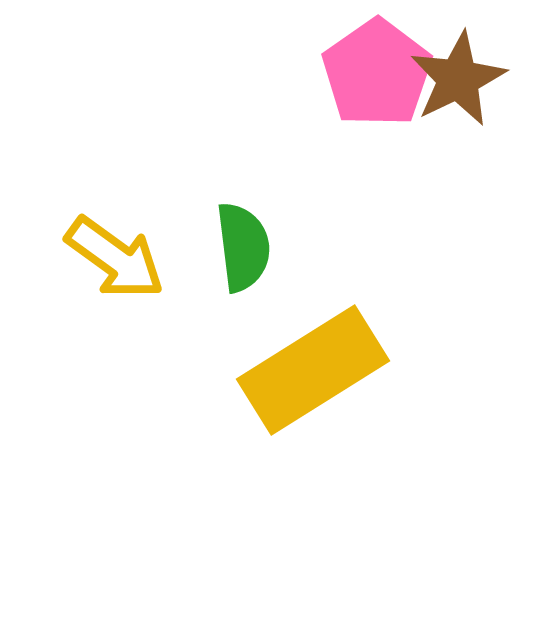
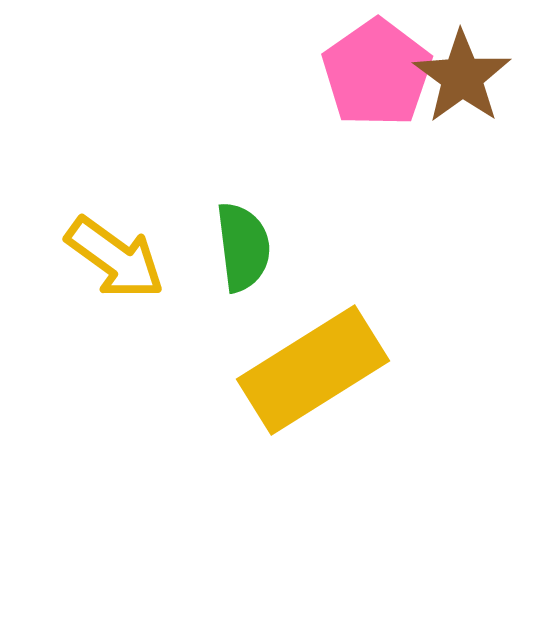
brown star: moved 4 px right, 2 px up; rotated 10 degrees counterclockwise
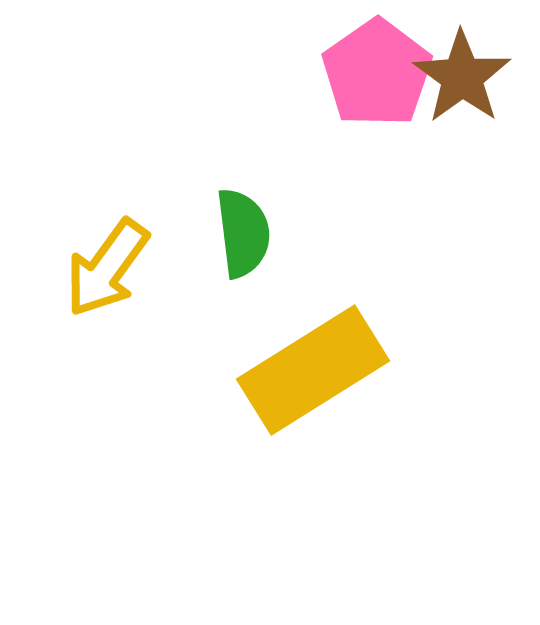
green semicircle: moved 14 px up
yellow arrow: moved 8 px left, 10 px down; rotated 90 degrees clockwise
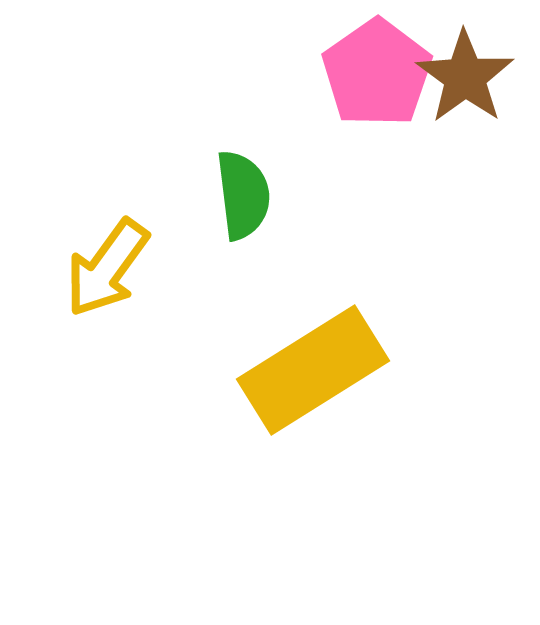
brown star: moved 3 px right
green semicircle: moved 38 px up
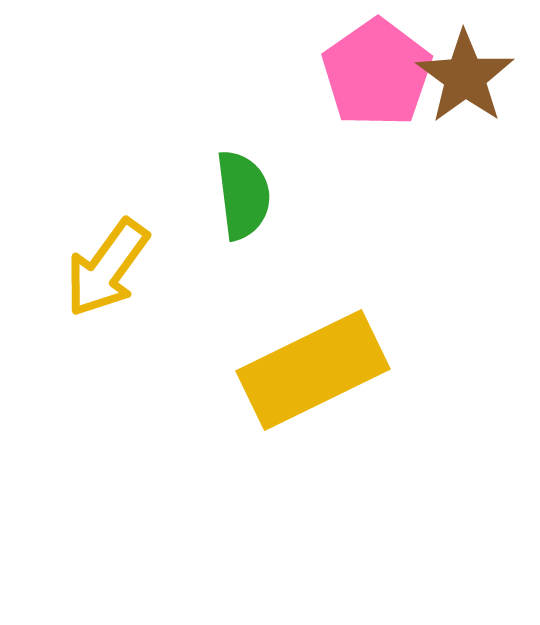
yellow rectangle: rotated 6 degrees clockwise
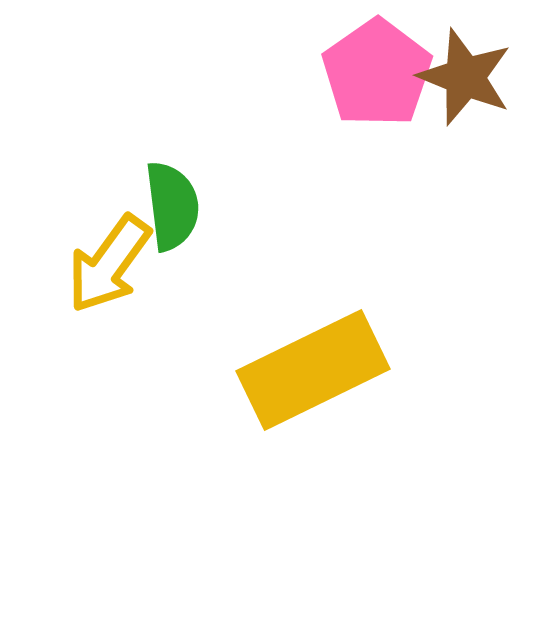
brown star: rotated 14 degrees counterclockwise
green semicircle: moved 71 px left, 11 px down
yellow arrow: moved 2 px right, 4 px up
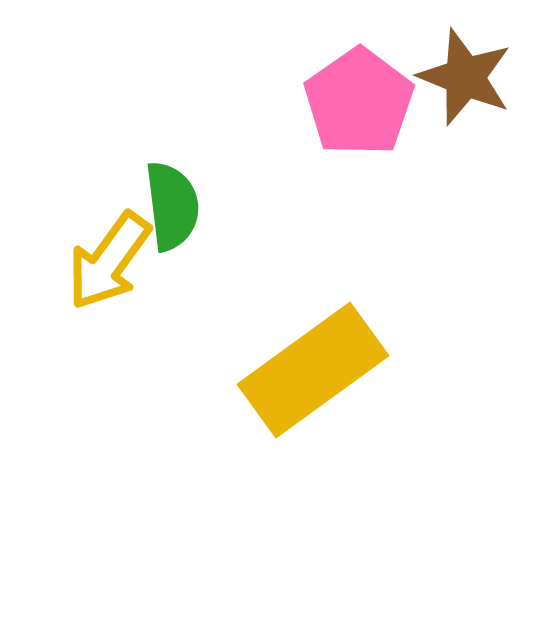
pink pentagon: moved 18 px left, 29 px down
yellow arrow: moved 3 px up
yellow rectangle: rotated 10 degrees counterclockwise
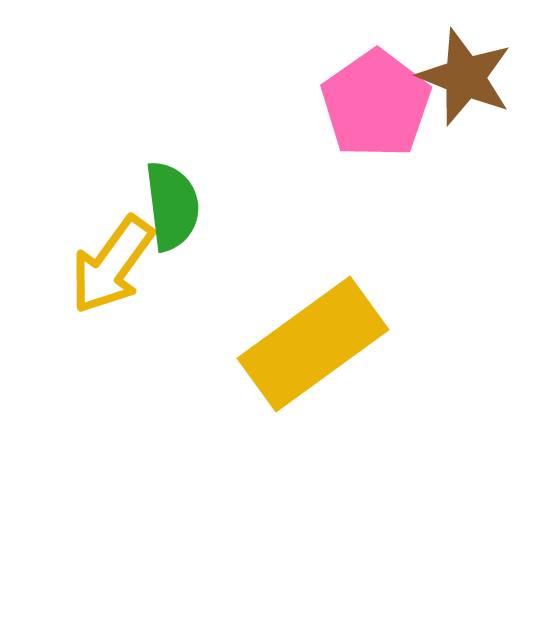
pink pentagon: moved 17 px right, 2 px down
yellow arrow: moved 3 px right, 4 px down
yellow rectangle: moved 26 px up
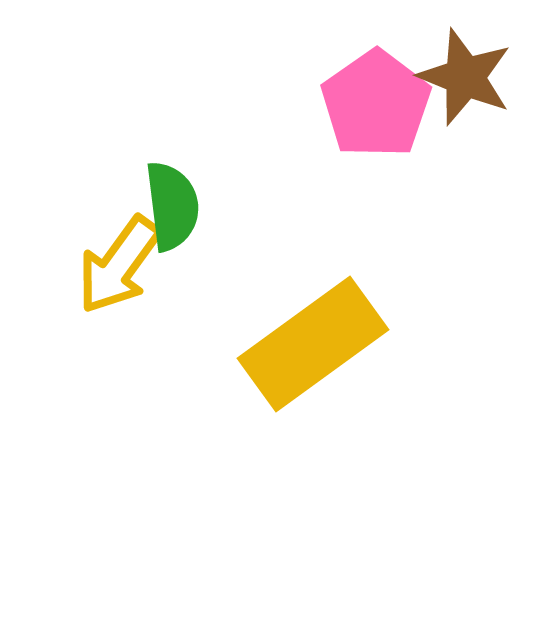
yellow arrow: moved 7 px right
